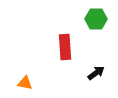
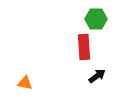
red rectangle: moved 19 px right
black arrow: moved 1 px right, 3 px down
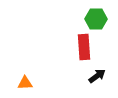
orange triangle: rotated 14 degrees counterclockwise
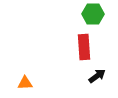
green hexagon: moved 3 px left, 5 px up
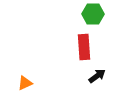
orange triangle: rotated 21 degrees counterclockwise
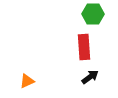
black arrow: moved 7 px left, 1 px down
orange triangle: moved 2 px right, 2 px up
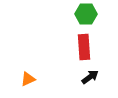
green hexagon: moved 7 px left
orange triangle: moved 1 px right, 2 px up
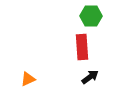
green hexagon: moved 5 px right, 2 px down
red rectangle: moved 2 px left
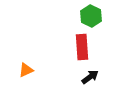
green hexagon: rotated 25 degrees clockwise
orange triangle: moved 2 px left, 9 px up
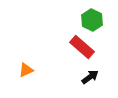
green hexagon: moved 1 px right, 4 px down
red rectangle: rotated 45 degrees counterclockwise
